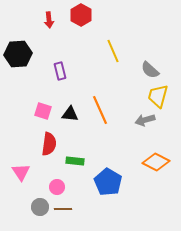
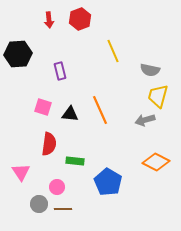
red hexagon: moved 1 px left, 4 px down; rotated 10 degrees clockwise
gray semicircle: rotated 30 degrees counterclockwise
pink square: moved 4 px up
gray circle: moved 1 px left, 3 px up
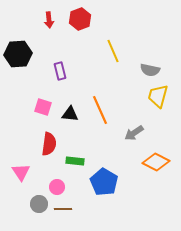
gray arrow: moved 11 px left, 13 px down; rotated 18 degrees counterclockwise
blue pentagon: moved 4 px left
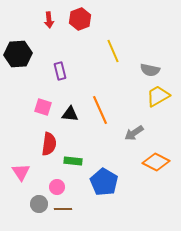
yellow trapezoid: rotated 45 degrees clockwise
green rectangle: moved 2 px left
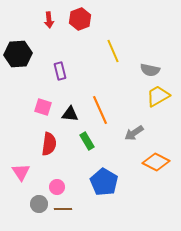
green rectangle: moved 14 px right, 20 px up; rotated 54 degrees clockwise
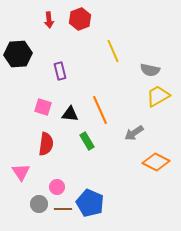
red semicircle: moved 3 px left
blue pentagon: moved 14 px left, 21 px down; rotated 8 degrees counterclockwise
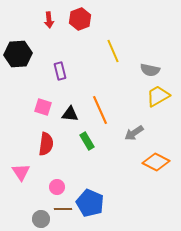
gray circle: moved 2 px right, 15 px down
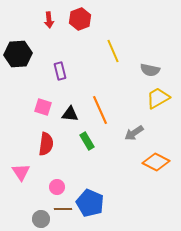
yellow trapezoid: moved 2 px down
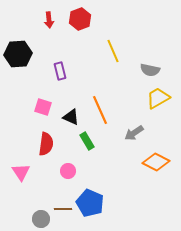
black triangle: moved 1 px right, 3 px down; rotated 18 degrees clockwise
pink circle: moved 11 px right, 16 px up
